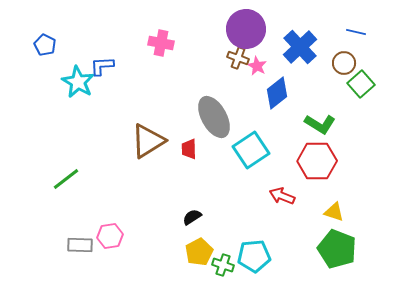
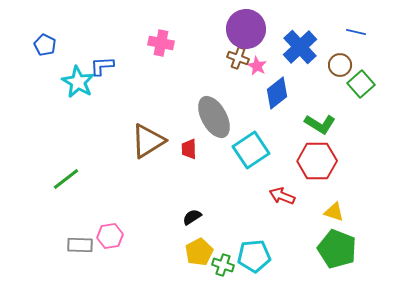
brown circle: moved 4 px left, 2 px down
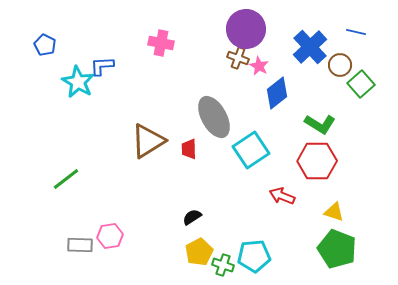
blue cross: moved 10 px right
pink star: moved 2 px right
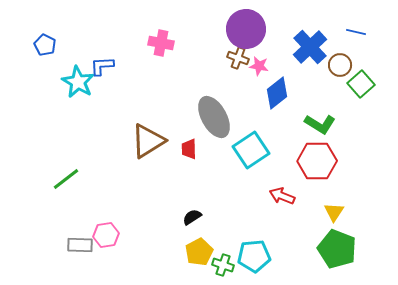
pink star: rotated 18 degrees counterclockwise
yellow triangle: rotated 45 degrees clockwise
pink hexagon: moved 4 px left, 1 px up
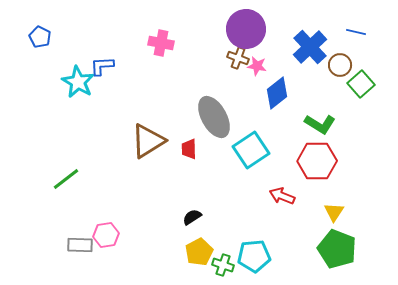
blue pentagon: moved 5 px left, 8 px up
pink star: moved 2 px left
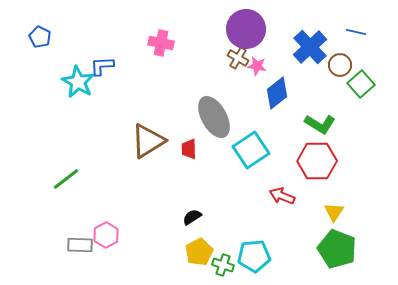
brown cross: rotated 10 degrees clockwise
pink hexagon: rotated 20 degrees counterclockwise
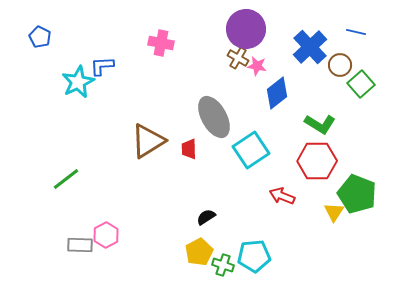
cyan star: rotated 16 degrees clockwise
black semicircle: moved 14 px right
green pentagon: moved 20 px right, 55 px up
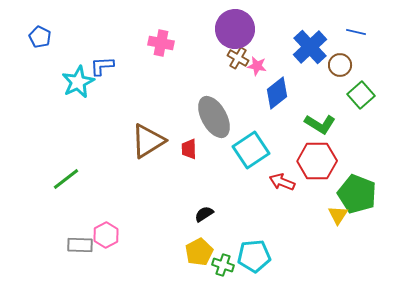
purple circle: moved 11 px left
green square: moved 11 px down
red arrow: moved 14 px up
yellow triangle: moved 4 px right, 3 px down
black semicircle: moved 2 px left, 3 px up
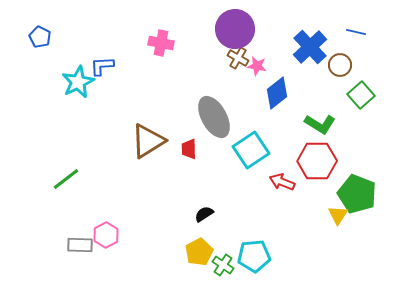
green cross: rotated 15 degrees clockwise
